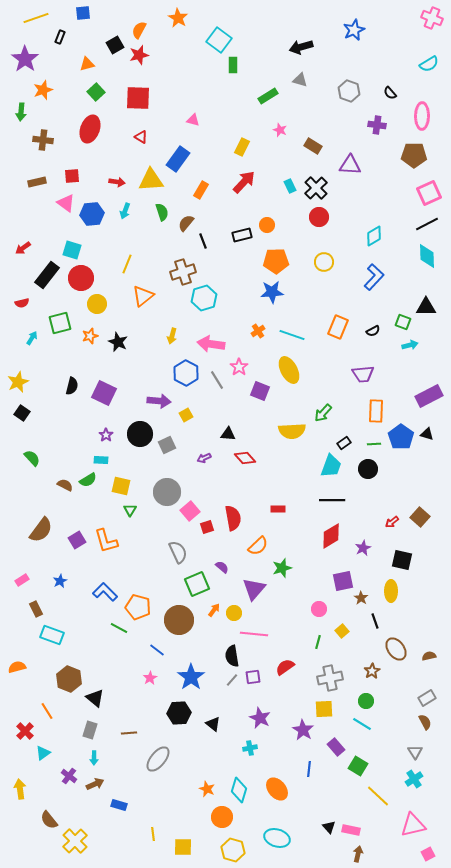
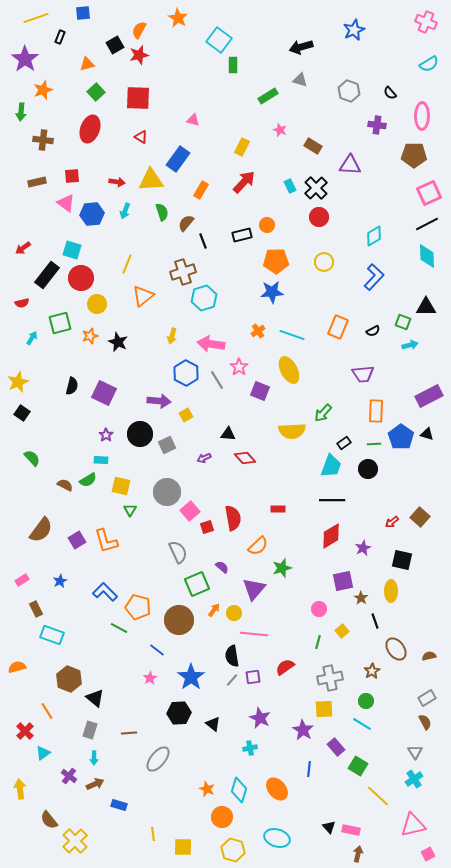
pink cross at (432, 18): moved 6 px left, 4 px down
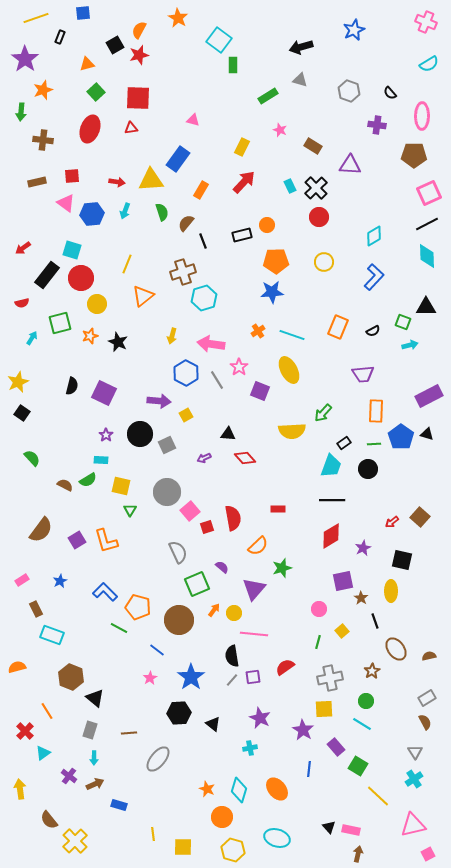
red triangle at (141, 137): moved 10 px left, 9 px up; rotated 40 degrees counterclockwise
brown hexagon at (69, 679): moved 2 px right, 2 px up
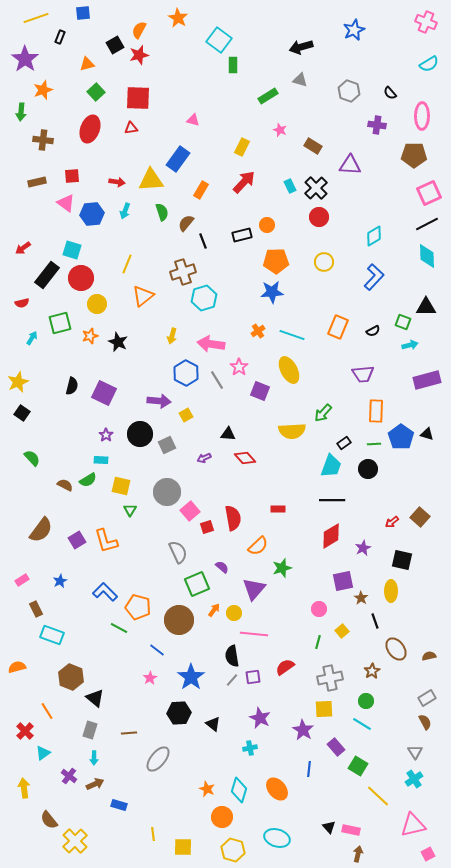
purple rectangle at (429, 396): moved 2 px left, 16 px up; rotated 12 degrees clockwise
yellow arrow at (20, 789): moved 4 px right, 1 px up
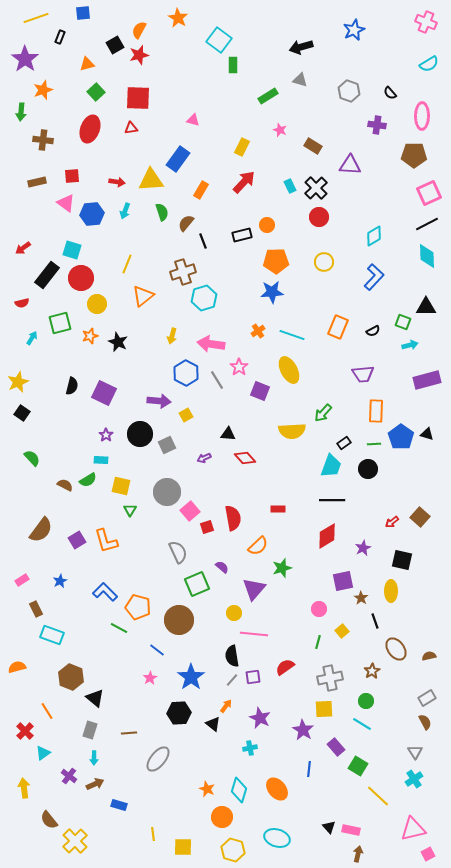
red diamond at (331, 536): moved 4 px left
orange arrow at (214, 610): moved 12 px right, 96 px down
pink triangle at (413, 825): moved 4 px down
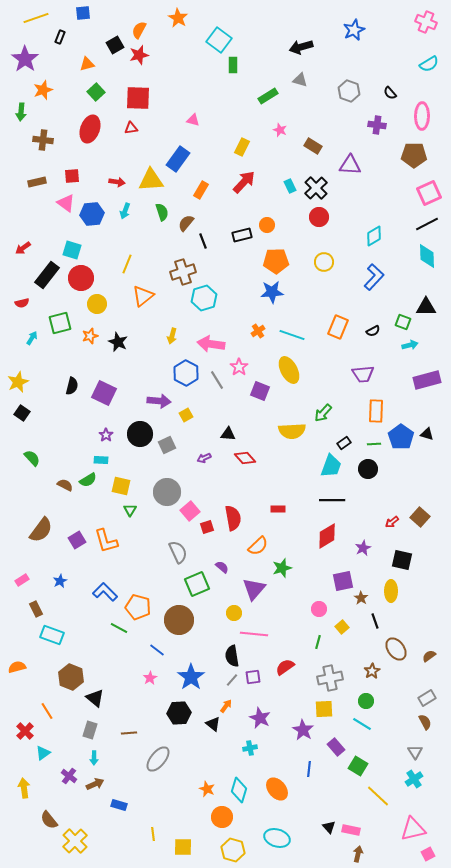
yellow square at (342, 631): moved 4 px up
brown semicircle at (429, 656): rotated 24 degrees counterclockwise
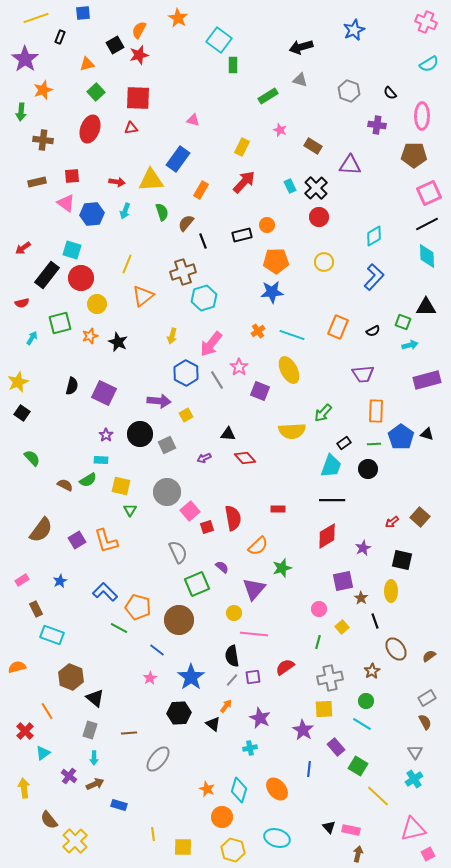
pink arrow at (211, 344): rotated 60 degrees counterclockwise
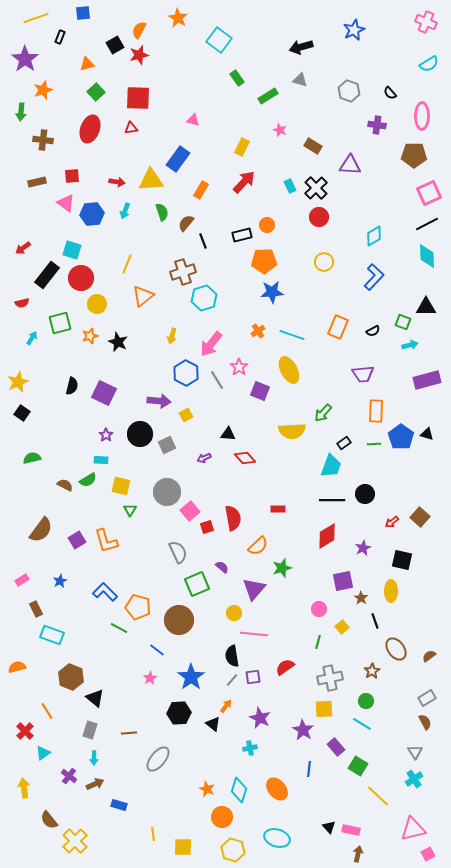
green rectangle at (233, 65): moved 4 px right, 13 px down; rotated 35 degrees counterclockwise
orange pentagon at (276, 261): moved 12 px left
green semicircle at (32, 458): rotated 60 degrees counterclockwise
black circle at (368, 469): moved 3 px left, 25 px down
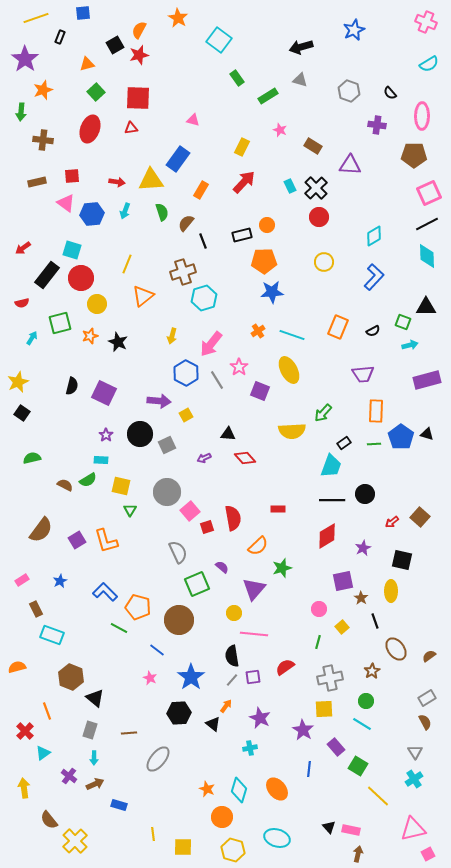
pink star at (150, 678): rotated 16 degrees counterclockwise
orange line at (47, 711): rotated 12 degrees clockwise
